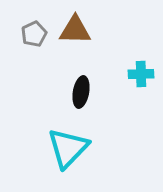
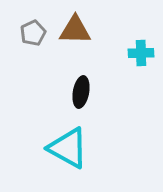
gray pentagon: moved 1 px left, 1 px up
cyan cross: moved 21 px up
cyan triangle: rotated 45 degrees counterclockwise
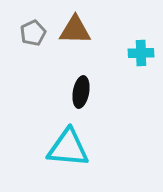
cyan triangle: rotated 24 degrees counterclockwise
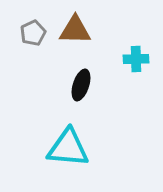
cyan cross: moved 5 px left, 6 px down
black ellipse: moved 7 px up; rotated 8 degrees clockwise
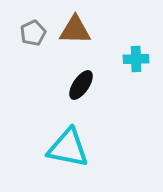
black ellipse: rotated 16 degrees clockwise
cyan triangle: rotated 6 degrees clockwise
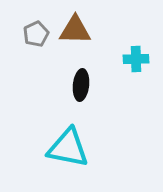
gray pentagon: moved 3 px right, 1 px down
black ellipse: rotated 28 degrees counterclockwise
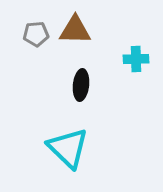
gray pentagon: rotated 20 degrees clockwise
cyan triangle: rotated 33 degrees clockwise
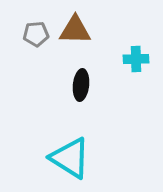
cyan triangle: moved 2 px right, 10 px down; rotated 12 degrees counterclockwise
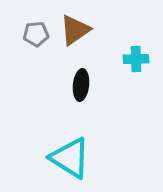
brown triangle: rotated 36 degrees counterclockwise
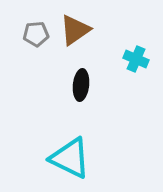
cyan cross: rotated 25 degrees clockwise
cyan triangle: rotated 6 degrees counterclockwise
